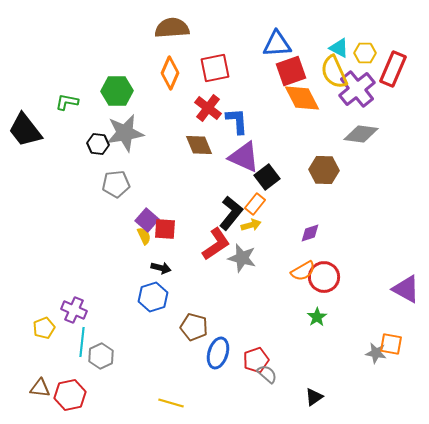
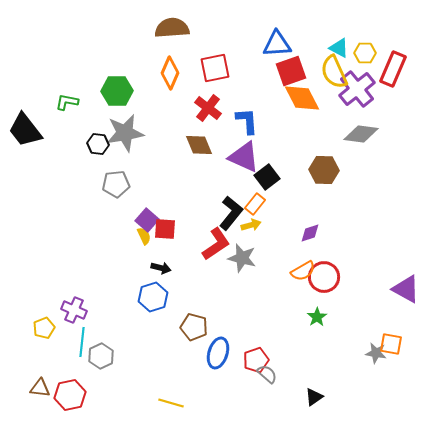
blue L-shape at (237, 121): moved 10 px right
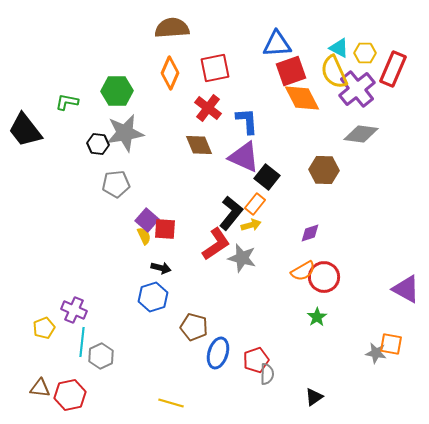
black square at (267, 177): rotated 15 degrees counterclockwise
gray semicircle at (267, 374): rotated 50 degrees clockwise
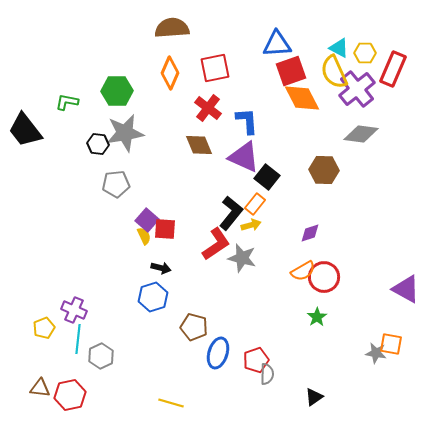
cyan line at (82, 342): moved 4 px left, 3 px up
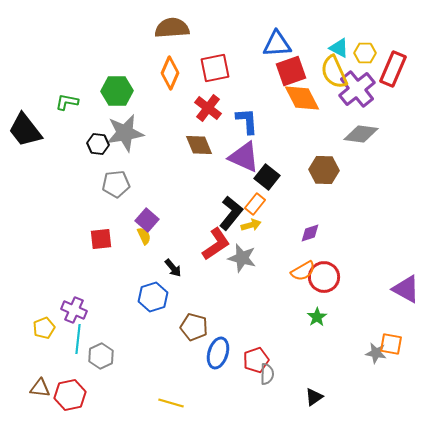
red square at (165, 229): moved 64 px left, 10 px down; rotated 10 degrees counterclockwise
black arrow at (161, 268): moved 12 px right; rotated 36 degrees clockwise
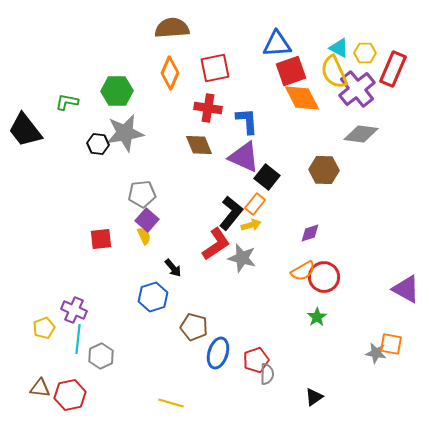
red cross at (208, 108): rotated 28 degrees counterclockwise
gray pentagon at (116, 184): moved 26 px right, 10 px down
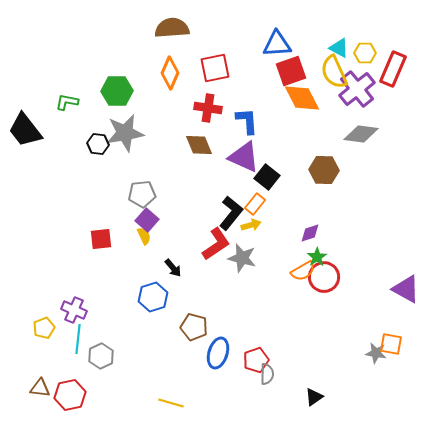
green star at (317, 317): moved 60 px up
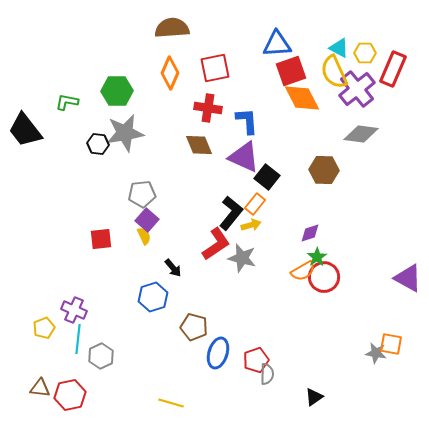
purple triangle at (406, 289): moved 2 px right, 11 px up
